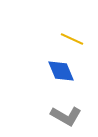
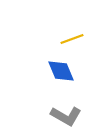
yellow line: rotated 45 degrees counterclockwise
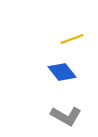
blue diamond: moved 1 px right, 1 px down; rotated 16 degrees counterclockwise
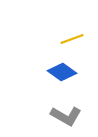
blue diamond: rotated 16 degrees counterclockwise
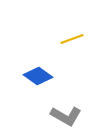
blue diamond: moved 24 px left, 4 px down
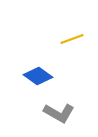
gray L-shape: moved 7 px left, 3 px up
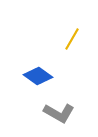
yellow line: rotated 40 degrees counterclockwise
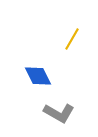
blue diamond: rotated 28 degrees clockwise
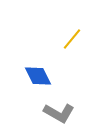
yellow line: rotated 10 degrees clockwise
